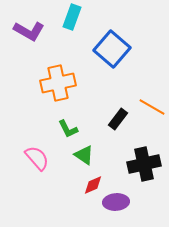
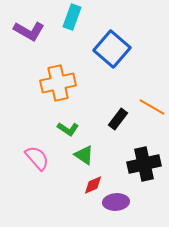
green L-shape: rotated 30 degrees counterclockwise
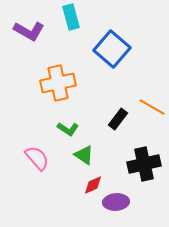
cyan rectangle: moved 1 px left; rotated 35 degrees counterclockwise
